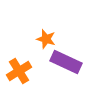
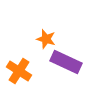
orange cross: rotated 25 degrees counterclockwise
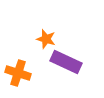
orange cross: moved 1 px left, 2 px down; rotated 15 degrees counterclockwise
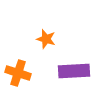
purple rectangle: moved 8 px right, 9 px down; rotated 28 degrees counterclockwise
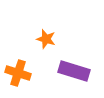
purple rectangle: rotated 20 degrees clockwise
